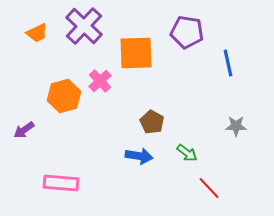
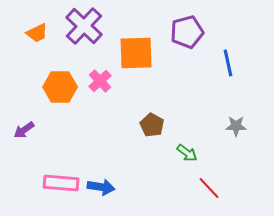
purple pentagon: rotated 24 degrees counterclockwise
orange hexagon: moved 4 px left, 9 px up; rotated 16 degrees clockwise
brown pentagon: moved 3 px down
blue arrow: moved 38 px left, 31 px down
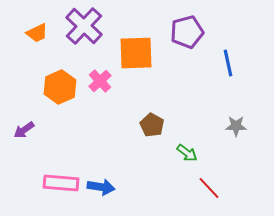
orange hexagon: rotated 24 degrees counterclockwise
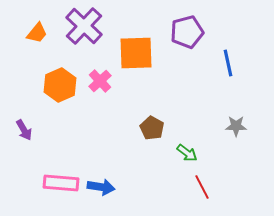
orange trapezoid: rotated 25 degrees counterclockwise
orange hexagon: moved 2 px up
brown pentagon: moved 3 px down
purple arrow: rotated 85 degrees counterclockwise
red line: moved 7 px left, 1 px up; rotated 15 degrees clockwise
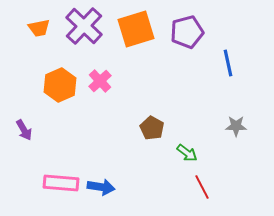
orange trapezoid: moved 2 px right, 5 px up; rotated 40 degrees clockwise
orange square: moved 24 px up; rotated 15 degrees counterclockwise
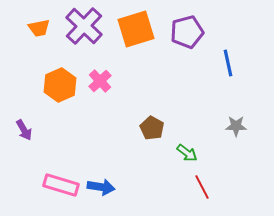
pink rectangle: moved 2 px down; rotated 12 degrees clockwise
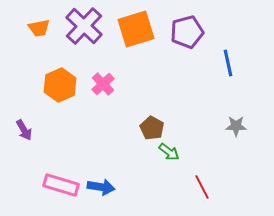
pink cross: moved 3 px right, 3 px down
green arrow: moved 18 px left, 1 px up
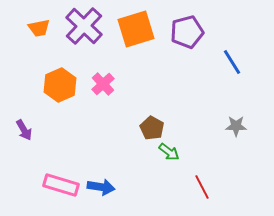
blue line: moved 4 px right, 1 px up; rotated 20 degrees counterclockwise
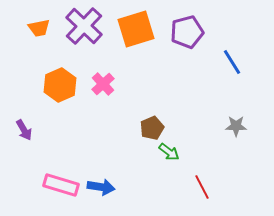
brown pentagon: rotated 20 degrees clockwise
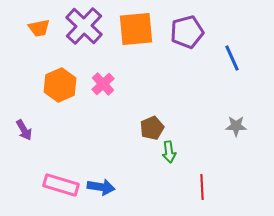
orange square: rotated 12 degrees clockwise
blue line: moved 4 px up; rotated 8 degrees clockwise
green arrow: rotated 45 degrees clockwise
red line: rotated 25 degrees clockwise
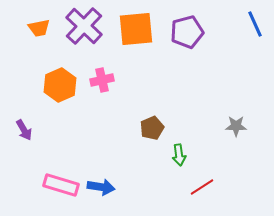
blue line: moved 23 px right, 34 px up
pink cross: moved 1 px left, 4 px up; rotated 30 degrees clockwise
green arrow: moved 10 px right, 3 px down
red line: rotated 60 degrees clockwise
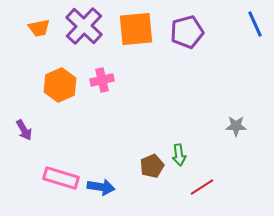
brown pentagon: moved 38 px down
pink rectangle: moved 7 px up
